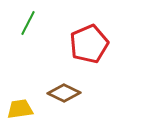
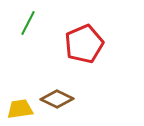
red pentagon: moved 5 px left
brown diamond: moved 7 px left, 6 px down
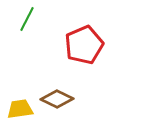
green line: moved 1 px left, 4 px up
red pentagon: moved 1 px down
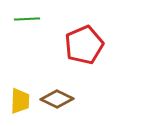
green line: rotated 60 degrees clockwise
yellow trapezoid: moved 8 px up; rotated 100 degrees clockwise
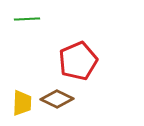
red pentagon: moved 6 px left, 16 px down
yellow trapezoid: moved 2 px right, 2 px down
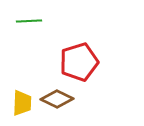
green line: moved 2 px right, 2 px down
red pentagon: moved 1 px right, 1 px down; rotated 6 degrees clockwise
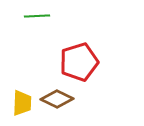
green line: moved 8 px right, 5 px up
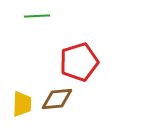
brown diamond: rotated 32 degrees counterclockwise
yellow trapezoid: moved 1 px down
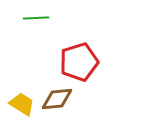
green line: moved 1 px left, 2 px down
yellow trapezoid: rotated 60 degrees counterclockwise
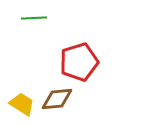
green line: moved 2 px left
